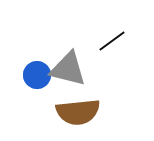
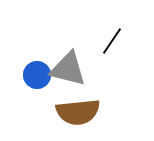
black line: rotated 20 degrees counterclockwise
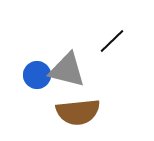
black line: rotated 12 degrees clockwise
gray triangle: moved 1 px left, 1 px down
